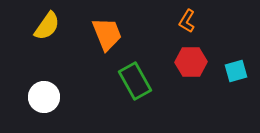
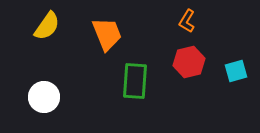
red hexagon: moved 2 px left; rotated 12 degrees counterclockwise
green rectangle: rotated 33 degrees clockwise
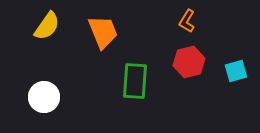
orange trapezoid: moved 4 px left, 2 px up
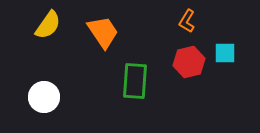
yellow semicircle: moved 1 px right, 1 px up
orange trapezoid: rotated 12 degrees counterclockwise
cyan square: moved 11 px left, 18 px up; rotated 15 degrees clockwise
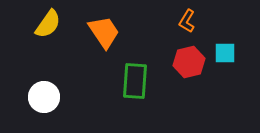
yellow semicircle: moved 1 px up
orange trapezoid: moved 1 px right
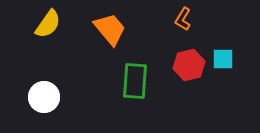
orange L-shape: moved 4 px left, 2 px up
orange trapezoid: moved 6 px right, 3 px up; rotated 6 degrees counterclockwise
cyan square: moved 2 px left, 6 px down
red hexagon: moved 3 px down
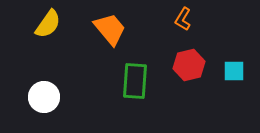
cyan square: moved 11 px right, 12 px down
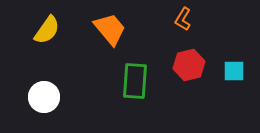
yellow semicircle: moved 1 px left, 6 px down
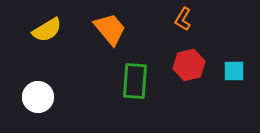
yellow semicircle: rotated 24 degrees clockwise
white circle: moved 6 px left
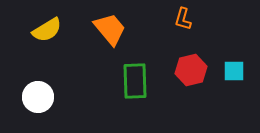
orange L-shape: rotated 15 degrees counterclockwise
red hexagon: moved 2 px right, 5 px down
green rectangle: rotated 6 degrees counterclockwise
